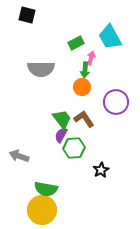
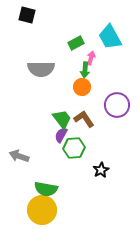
purple circle: moved 1 px right, 3 px down
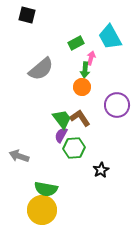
gray semicircle: rotated 40 degrees counterclockwise
brown L-shape: moved 4 px left, 1 px up
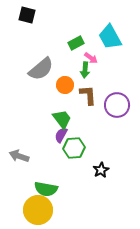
pink arrow: rotated 112 degrees clockwise
orange circle: moved 17 px left, 2 px up
brown L-shape: moved 8 px right, 23 px up; rotated 30 degrees clockwise
yellow circle: moved 4 px left
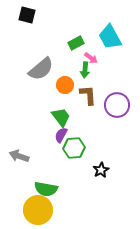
green trapezoid: moved 1 px left, 2 px up
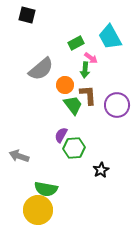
green trapezoid: moved 12 px right, 12 px up
